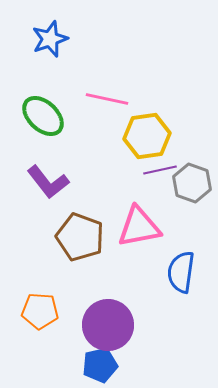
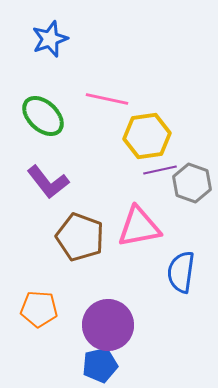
orange pentagon: moved 1 px left, 2 px up
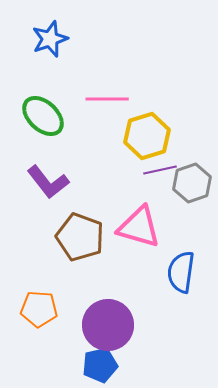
pink line: rotated 12 degrees counterclockwise
yellow hexagon: rotated 9 degrees counterclockwise
gray hexagon: rotated 21 degrees clockwise
pink triangle: rotated 27 degrees clockwise
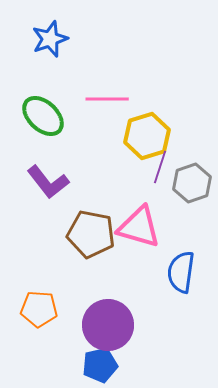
purple line: moved 3 px up; rotated 60 degrees counterclockwise
brown pentagon: moved 11 px right, 3 px up; rotated 9 degrees counterclockwise
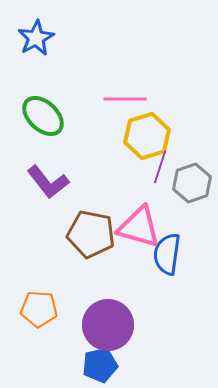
blue star: moved 14 px left, 1 px up; rotated 9 degrees counterclockwise
pink line: moved 18 px right
blue semicircle: moved 14 px left, 18 px up
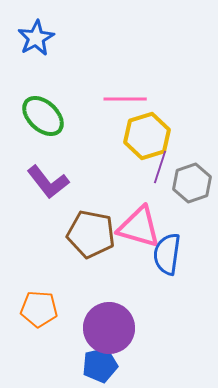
purple circle: moved 1 px right, 3 px down
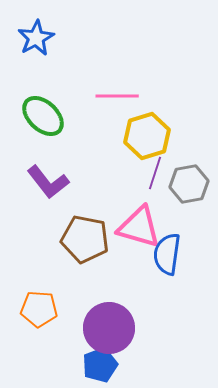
pink line: moved 8 px left, 3 px up
purple line: moved 5 px left, 6 px down
gray hexagon: moved 3 px left, 1 px down; rotated 9 degrees clockwise
brown pentagon: moved 6 px left, 5 px down
blue pentagon: rotated 8 degrees counterclockwise
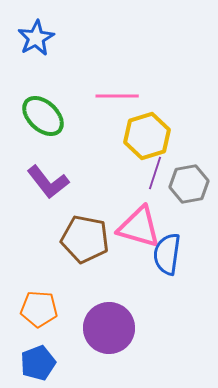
blue pentagon: moved 62 px left, 2 px up
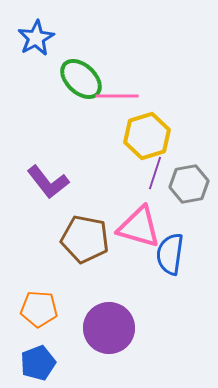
green ellipse: moved 38 px right, 37 px up
blue semicircle: moved 3 px right
